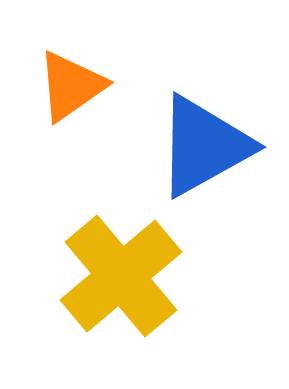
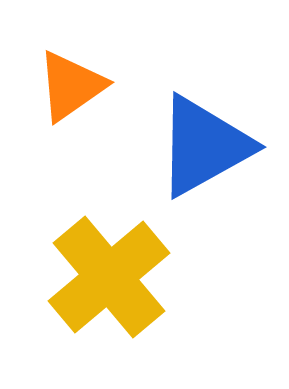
yellow cross: moved 12 px left, 1 px down
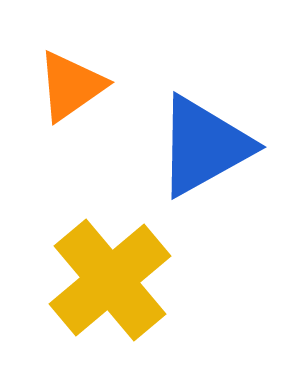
yellow cross: moved 1 px right, 3 px down
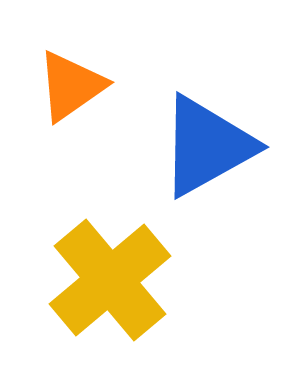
blue triangle: moved 3 px right
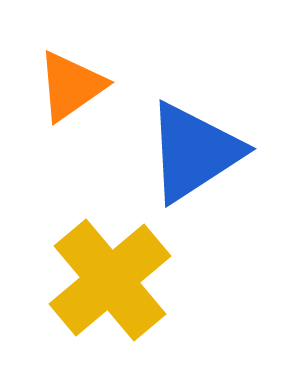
blue triangle: moved 13 px left, 6 px down; rotated 4 degrees counterclockwise
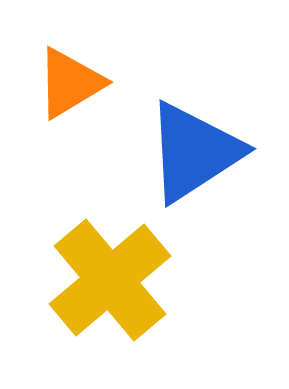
orange triangle: moved 1 px left, 3 px up; rotated 4 degrees clockwise
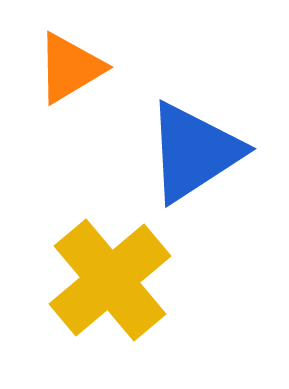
orange triangle: moved 15 px up
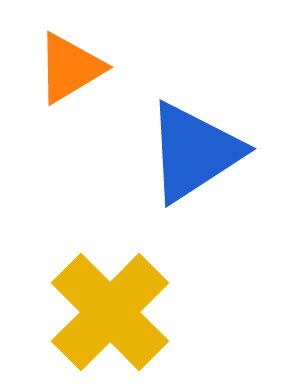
yellow cross: moved 32 px down; rotated 5 degrees counterclockwise
